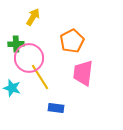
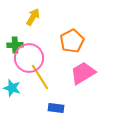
green cross: moved 1 px left, 1 px down
pink trapezoid: rotated 52 degrees clockwise
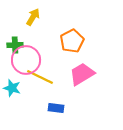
pink circle: moved 3 px left, 2 px down
pink trapezoid: moved 1 px left, 1 px down
yellow line: rotated 32 degrees counterclockwise
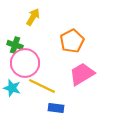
green cross: rotated 21 degrees clockwise
pink circle: moved 1 px left, 3 px down
yellow line: moved 2 px right, 9 px down
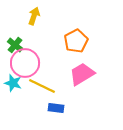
yellow arrow: moved 1 px right, 1 px up; rotated 12 degrees counterclockwise
orange pentagon: moved 4 px right
green cross: rotated 21 degrees clockwise
cyan star: moved 1 px right, 5 px up
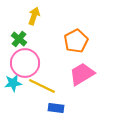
green cross: moved 4 px right, 6 px up
cyan star: rotated 24 degrees counterclockwise
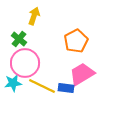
blue rectangle: moved 10 px right, 20 px up
